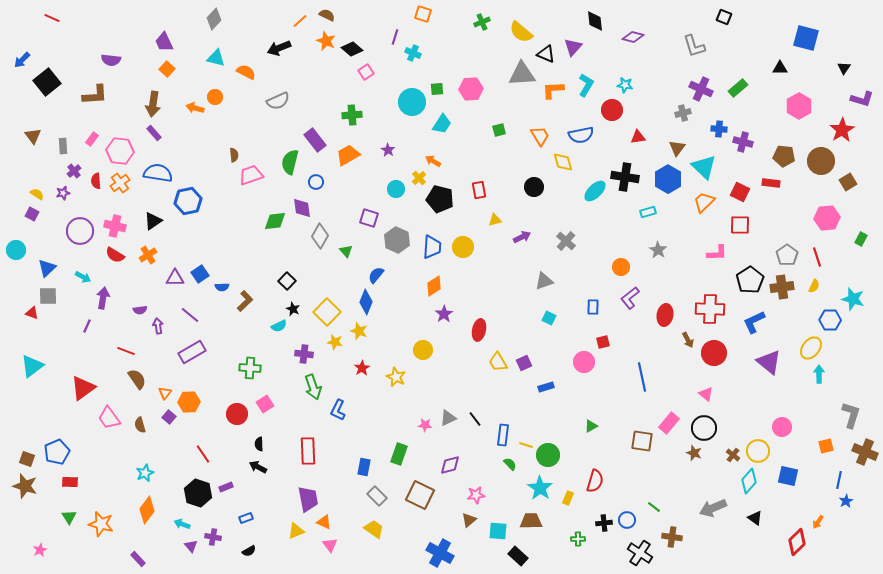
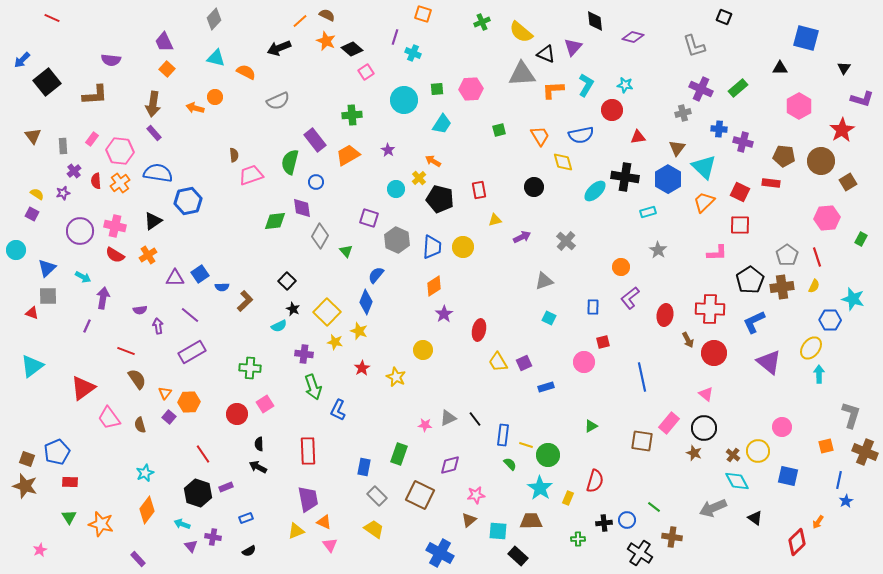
cyan circle at (412, 102): moved 8 px left, 2 px up
cyan diamond at (749, 481): moved 12 px left; rotated 70 degrees counterclockwise
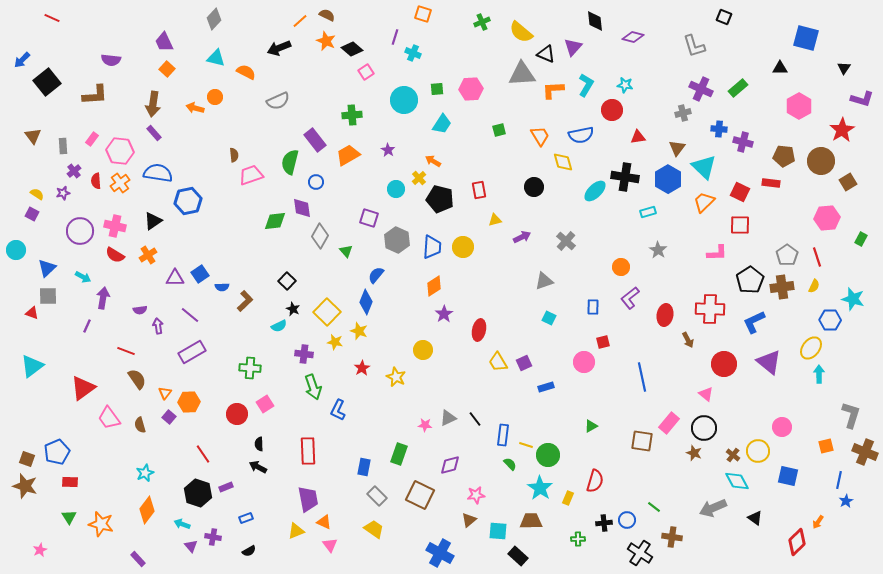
red circle at (714, 353): moved 10 px right, 11 px down
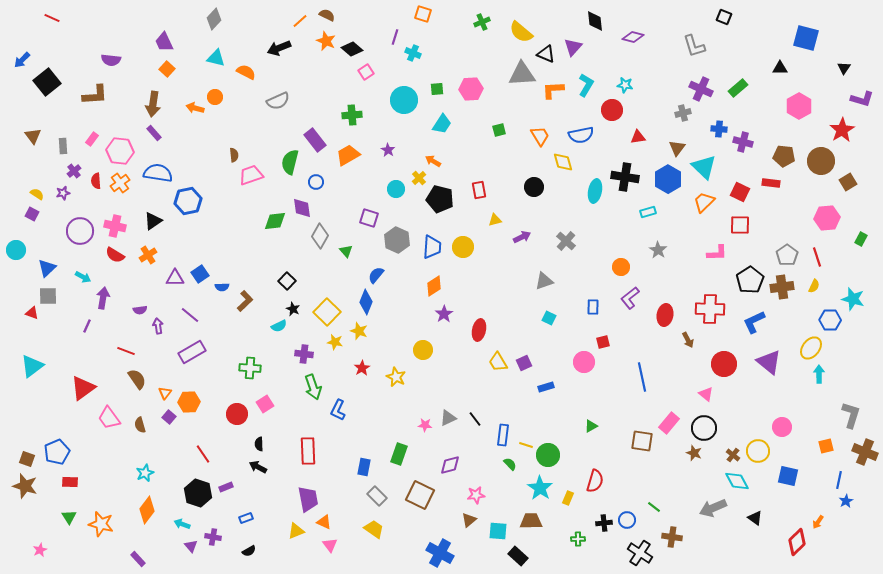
cyan ellipse at (595, 191): rotated 35 degrees counterclockwise
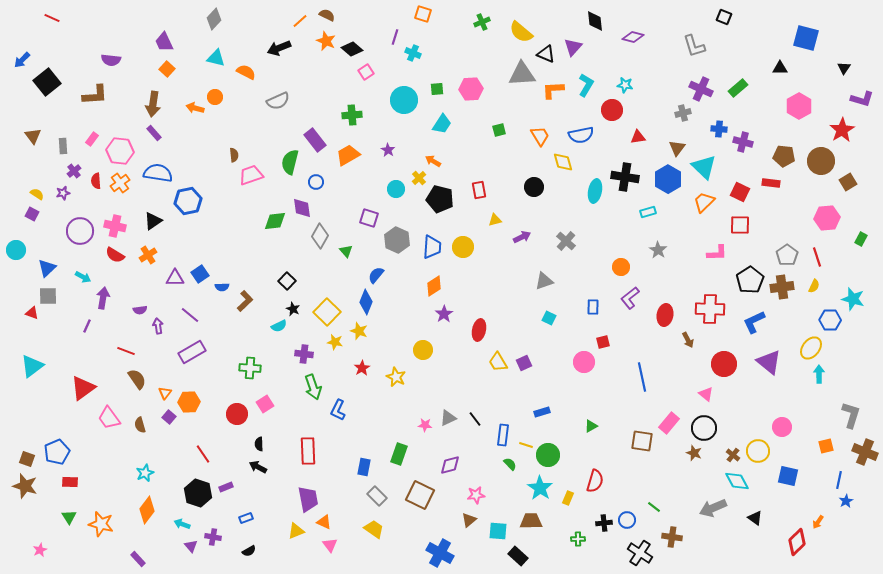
blue rectangle at (546, 387): moved 4 px left, 25 px down
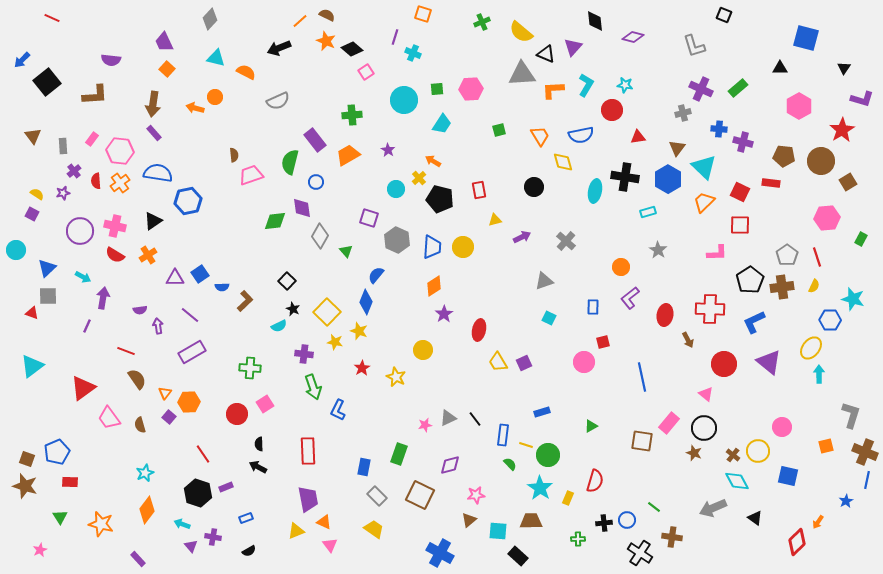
black square at (724, 17): moved 2 px up
gray diamond at (214, 19): moved 4 px left
pink star at (425, 425): rotated 16 degrees counterclockwise
blue line at (839, 480): moved 28 px right
green triangle at (69, 517): moved 9 px left
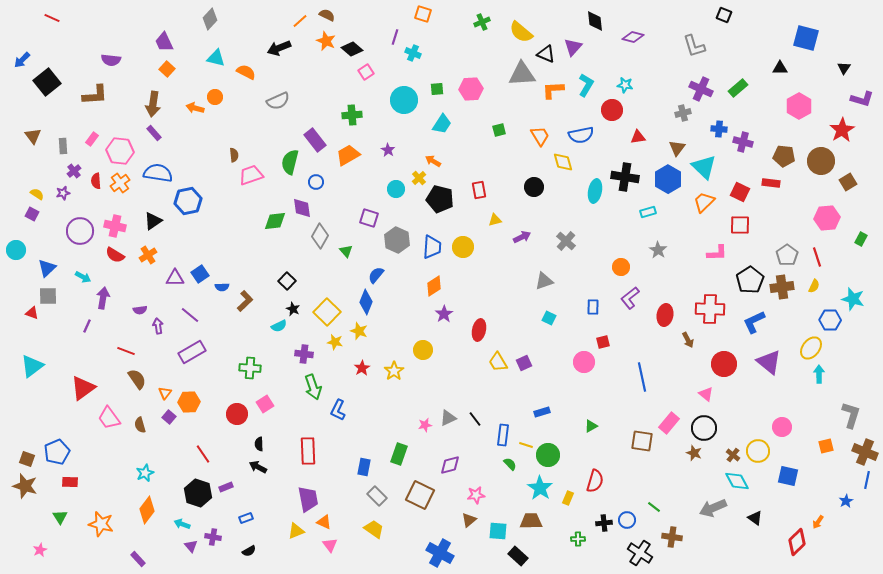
yellow star at (396, 377): moved 2 px left, 6 px up; rotated 12 degrees clockwise
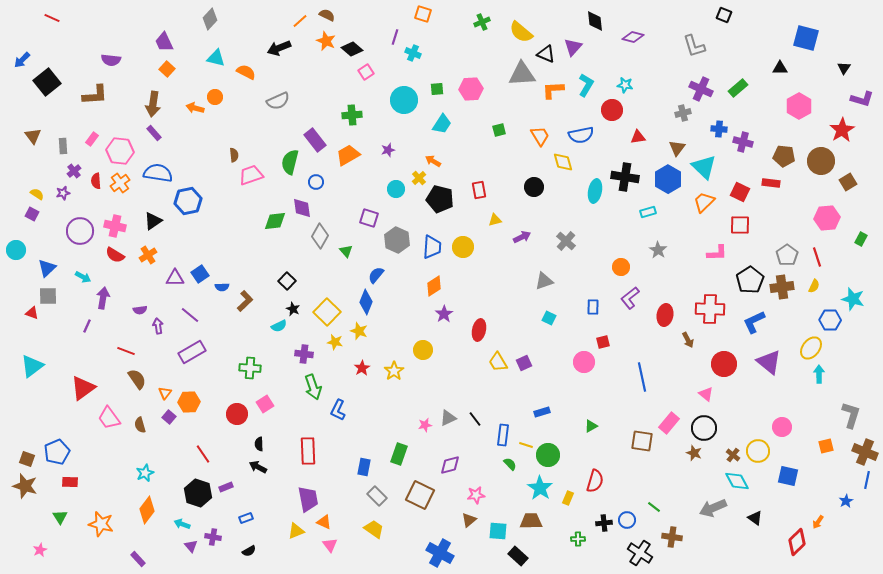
purple star at (388, 150): rotated 24 degrees clockwise
